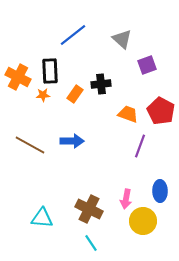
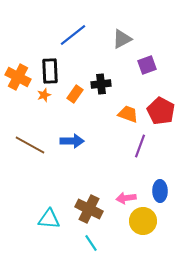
gray triangle: rotated 50 degrees clockwise
orange star: moved 1 px right; rotated 16 degrees counterclockwise
pink arrow: moved 1 px up; rotated 72 degrees clockwise
cyan triangle: moved 7 px right, 1 px down
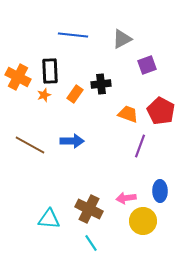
blue line: rotated 44 degrees clockwise
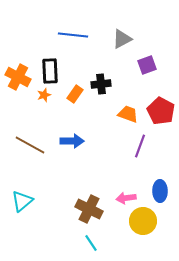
cyan triangle: moved 27 px left, 18 px up; rotated 45 degrees counterclockwise
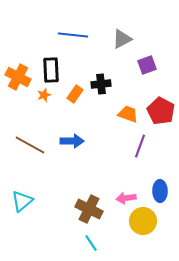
black rectangle: moved 1 px right, 1 px up
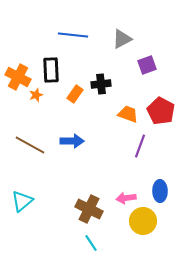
orange star: moved 8 px left
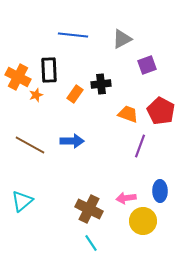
black rectangle: moved 2 px left
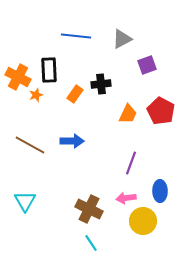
blue line: moved 3 px right, 1 px down
orange trapezoid: rotated 95 degrees clockwise
purple line: moved 9 px left, 17 px down
cyan triangle: moved 3 px right; rotated 20 degrees counterclockwise
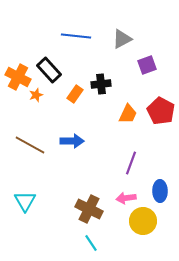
black rectangle: rotated 40 degrees counterclockwise
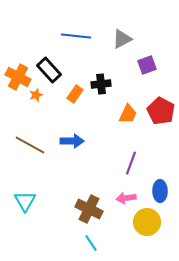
yellow circle: moved 4 px right, 1 px down
